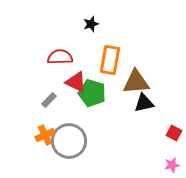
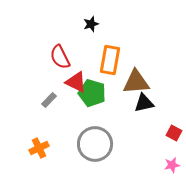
red semicircle: rotated 115 degrees counterclockwise
orange cross: moved 6 px left, 13 px down
gray circle: moved 26 px right, 3 px down
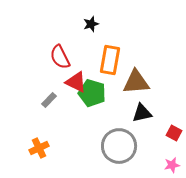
black triangle: moved 2 px left, 10 px down
gray circle: moved 24 px right, 2 px down
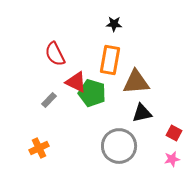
black star: moved 23 px right; rotated 21 degrees clockwise
red semicircle: moved 5 px left, 3 px up
pink star: moved 6 px up
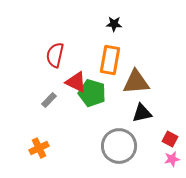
red semicircle: moved 1 px down; rotated 40 degrees clockwise
red square: moved 4 px left, 6 px down
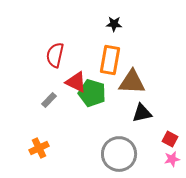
brown triangle: moved 4 px left; rotated 8 degrees clockwise
gray circle: moved 8 px down
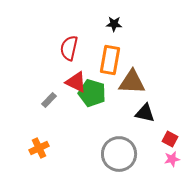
red semicircle: moved 14 px right, 7 px up
black triangle: moved 3 px right; rotated 25 degrees clockwise
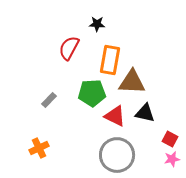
black star: moved 17 px left
red semicircle: rotated 15 degrees clockwise
red triangle: moved 39 px right, 34 px down
green pentagon: rotated 20 degrees counterclockwise
gray circle: moved 2 px left, 1 px down
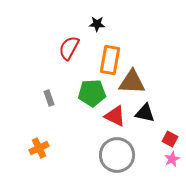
gray rectangle: moved 2 px up; rotated 63 degrees counterclockwise
pink star: rotated 14 degrees counterclockwise
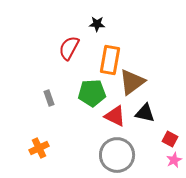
brown triangle: rotated 40 degrees counterclockwise
pink star: moved 2 px right, 1 px down
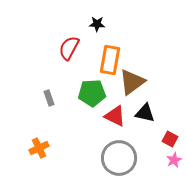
gray circle: moved 2 px right, 3 px down
